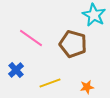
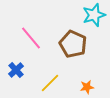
cyan star: rotated 25 degrees clockwise
pink line: rotated 15 degrees clockwise
brown pentagon: rotated 8 degrees clockwise
yellow line: rotated 25 degrees counterclockwise
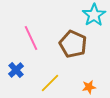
cyan star: rotated 15 degrees counterclockwise
pink line: rotated 15 degrees clockwise
orange star: moved 2 px right
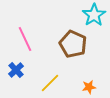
pink line: moved 6 px left, 1 px down
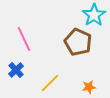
pink line: moved 1 px left
brown pentagon: moved 5 px right, 2 px up
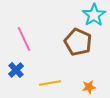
yellow line: rotated 35 degrees clockwise
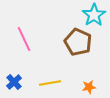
blue cross: moved 2 px left, 12 px down
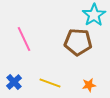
brown pentagon: rotated 20 degrees counterclockwise
yellow line: rotated 30 degrees clockwise
orange star: moved 2 px up
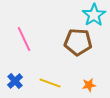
blue cross: moved 1 px right, 1 px up
